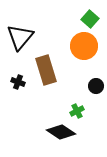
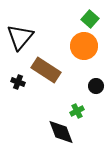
brown rectangle: rotated 40 degrees counterclockwise
black diamond: rotated 36 degrees clockwise
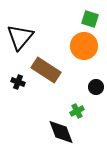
green square: rotated 24 degrees counterclockwise
black circle: moved 1 px down
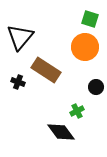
orange circle: moved 1 px right, 1 px down
black diamond: rotated 16 degrees counterclockwise
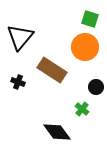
brown rectangle: moved 6 px right
green cross: moved 5 px right, 2 px up; rotated 24 degrees counterclockwise
black diamond: moved 4 px left
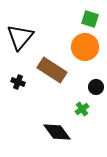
green cross: rotated 16 degrees clockwise
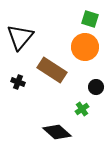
black diamond: rotated 12 degrees counterclockwise
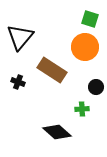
green cross: rotated 32 degrees clockwise
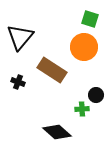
orange circle: moved 1 px left
black circle: moved 8 px down
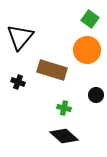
green square: rotated 18 degrees clockwise
orange circle: moved 3 px right, 3 px down
brown rectangle: rotated 16 degrees counterclockwise
green cross: moved 18 px left, 1 px up; rotated 16 degrees clockwise
black diamond: moved 7 px right, 4 px down
